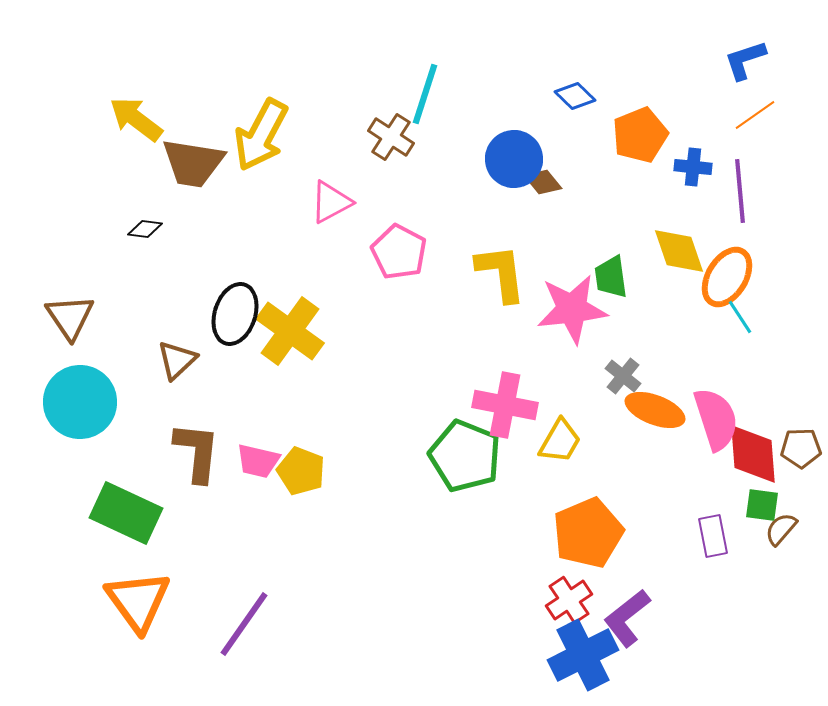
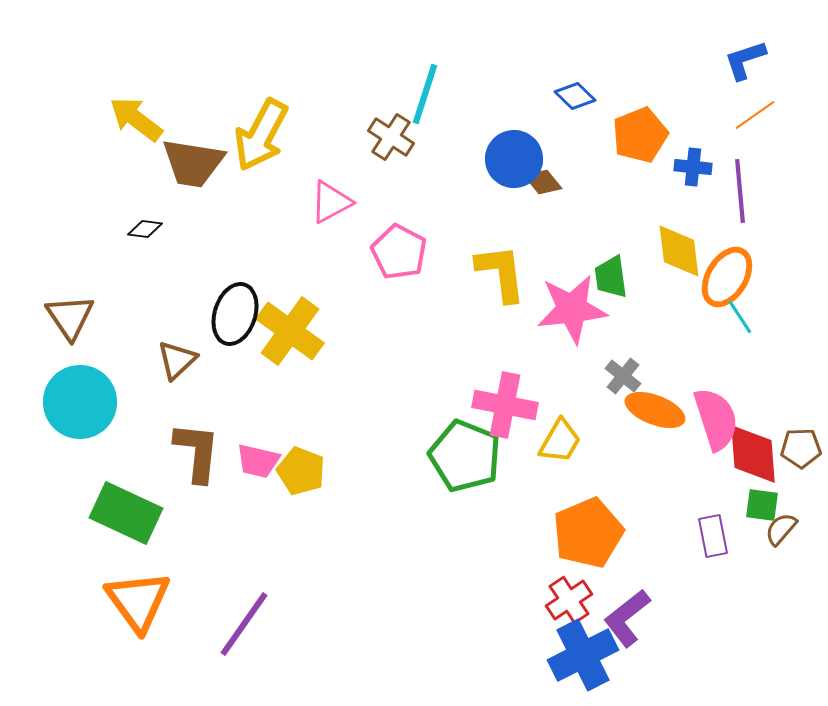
yellow diamond at (679, 251): rotated 12 degrees clockwise
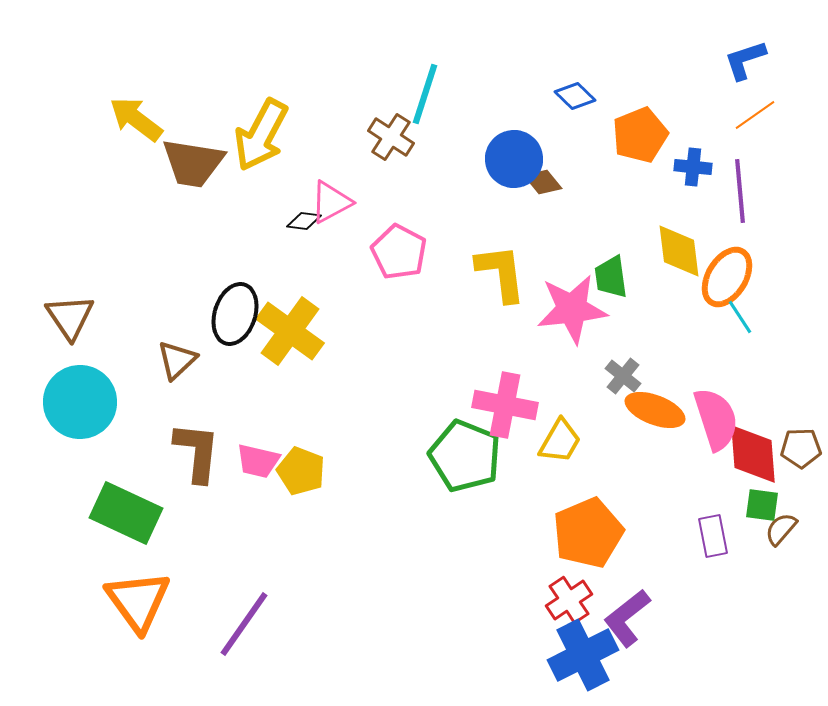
black diamond at (145, 229): moved 159 px right, 8 px up
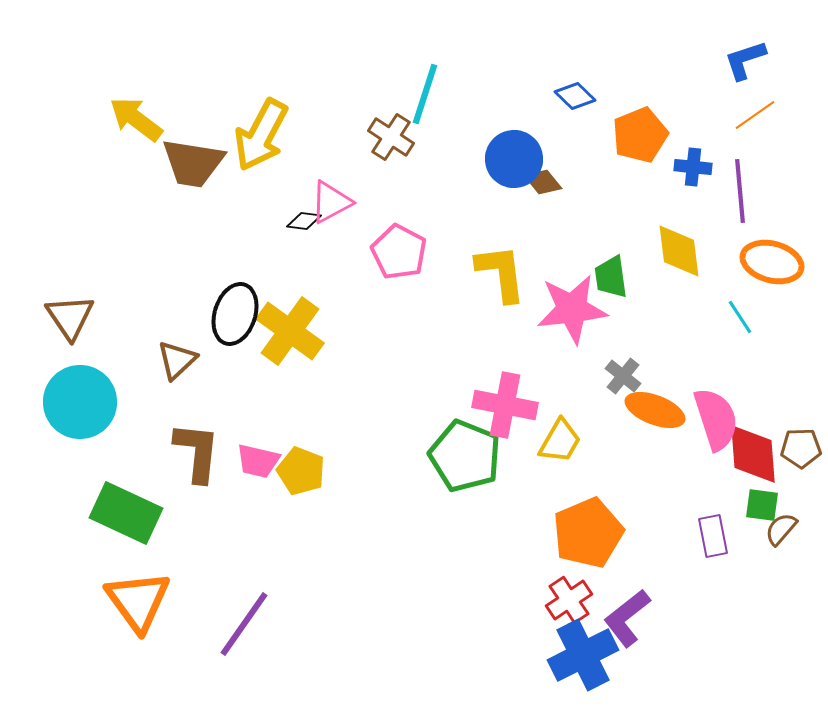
orange ellipse at (727, 277): moved 45 px right, 15 px up; rotated 74 degrees clockwise
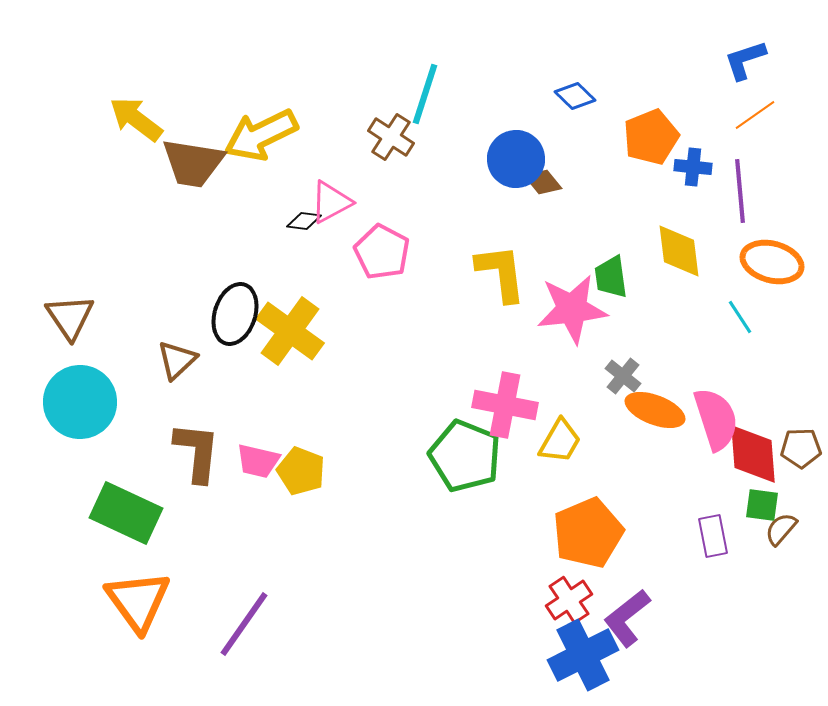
yellow arrow at (261, 135): rotated 36 degrees clockwise
orange pentagon at (640, 135): moved 11 px right, 2 px down
blue circle at (514, 159): moved 2 px right
pink pentagon at (399, 252): moved 17 px left
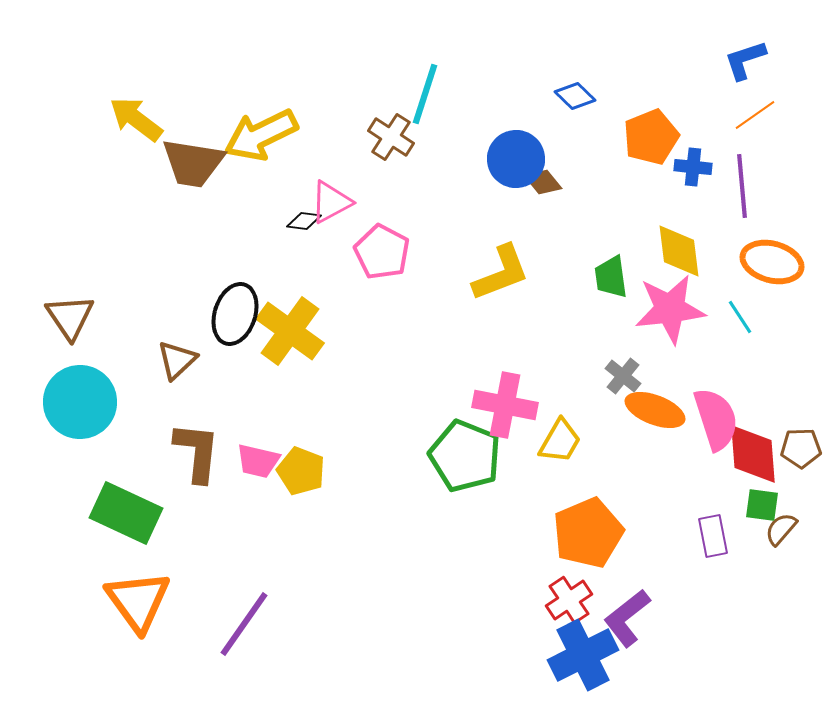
purple line at (740, 191): moved 2 px right, 5 px up
yellow L-shape at (501, 273): rotated 76 degrees clockwise
pink star at (572, 309): moved 98 px right
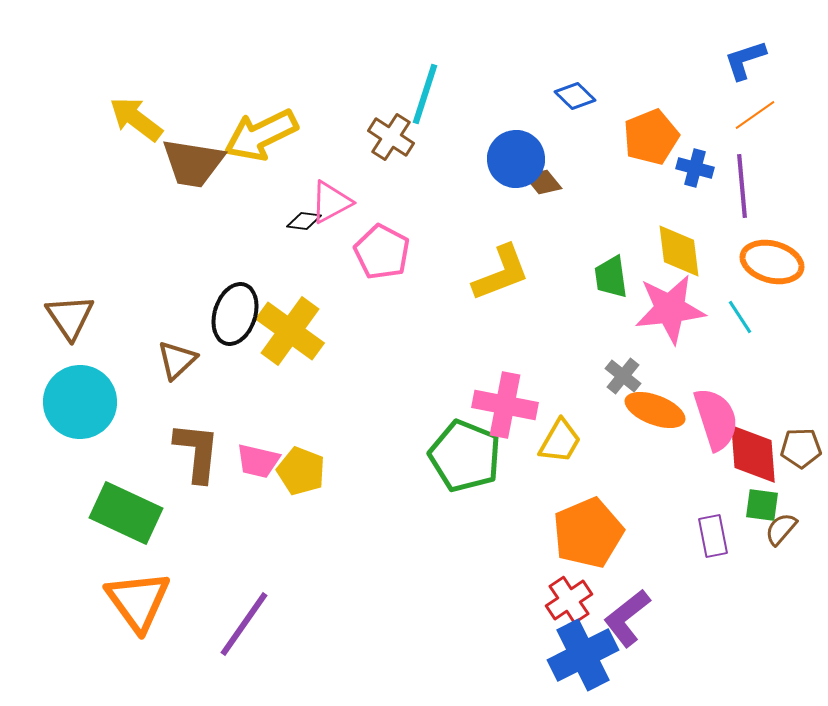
blue cross at (693, 167): moved 2 px right, 1 px down; rotated 9 degrees clockwise
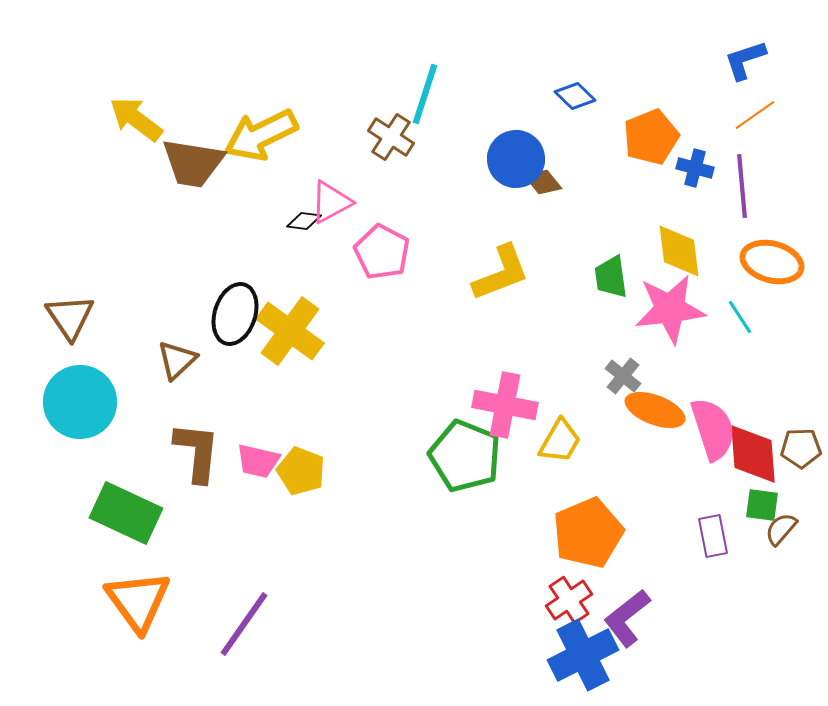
pink semicircle at (716, 419): moved 3 px left, 10 px down
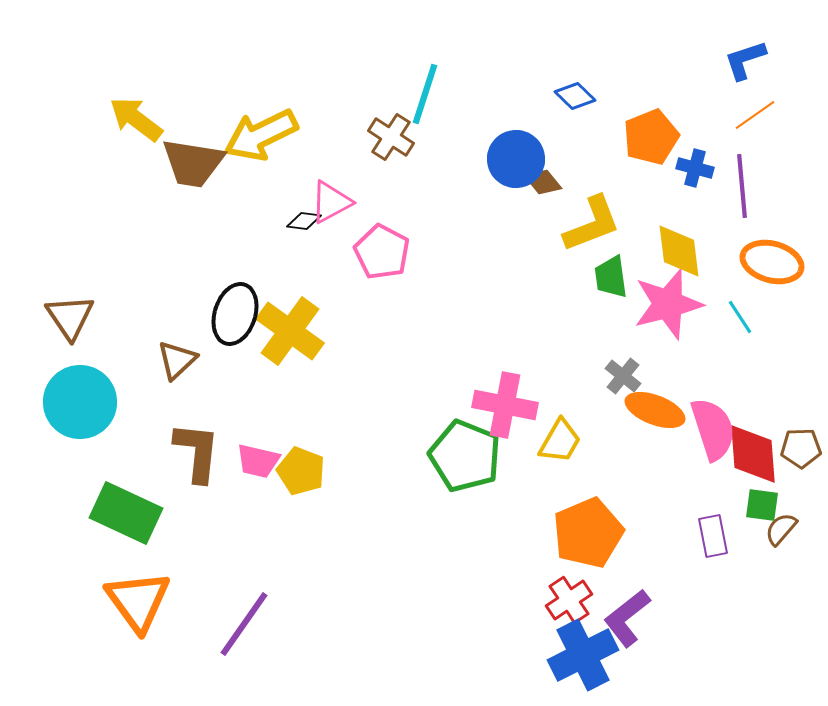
yellow L-shape at (501, 273): moved 91 px right, 49 px up
pink star at (670, 309): moved 2 px left, 5 px up; rotated 8 degrees counterclockwise
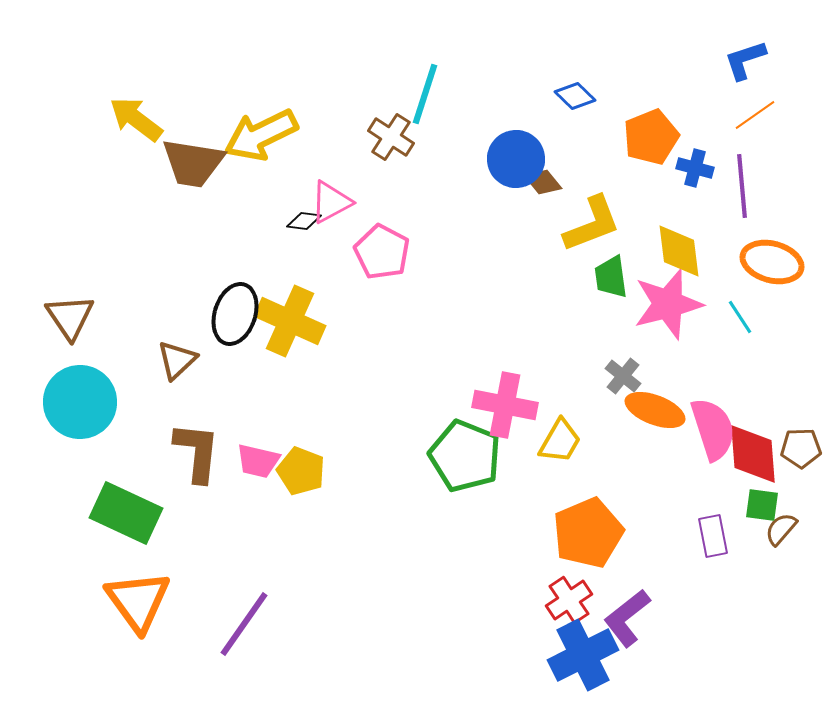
yellow cross at (290, 331): moved 10 px up; rotated 12 degrees counterclockwise
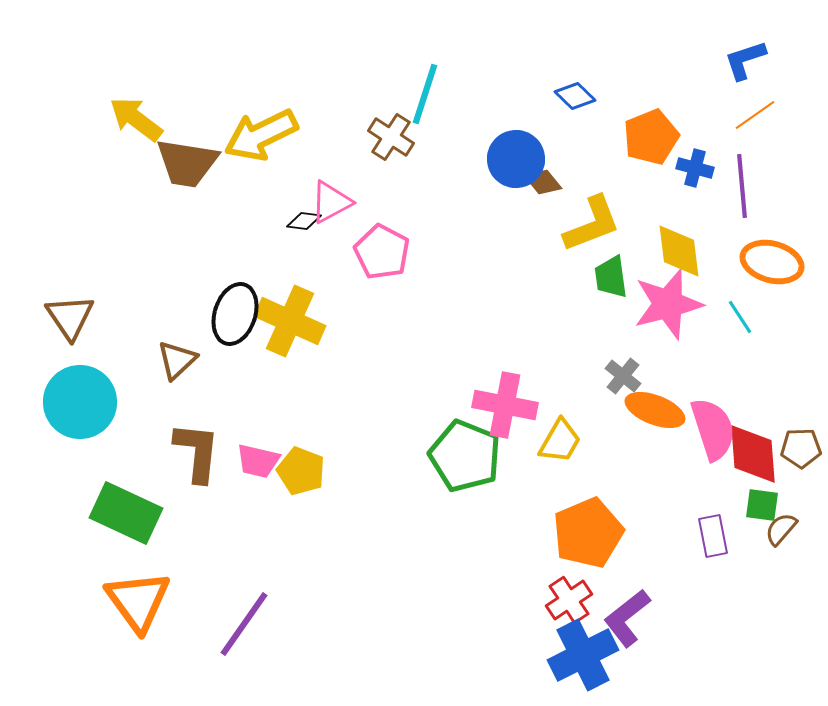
brown trapezoid at (193, 163): moved 6 px left
